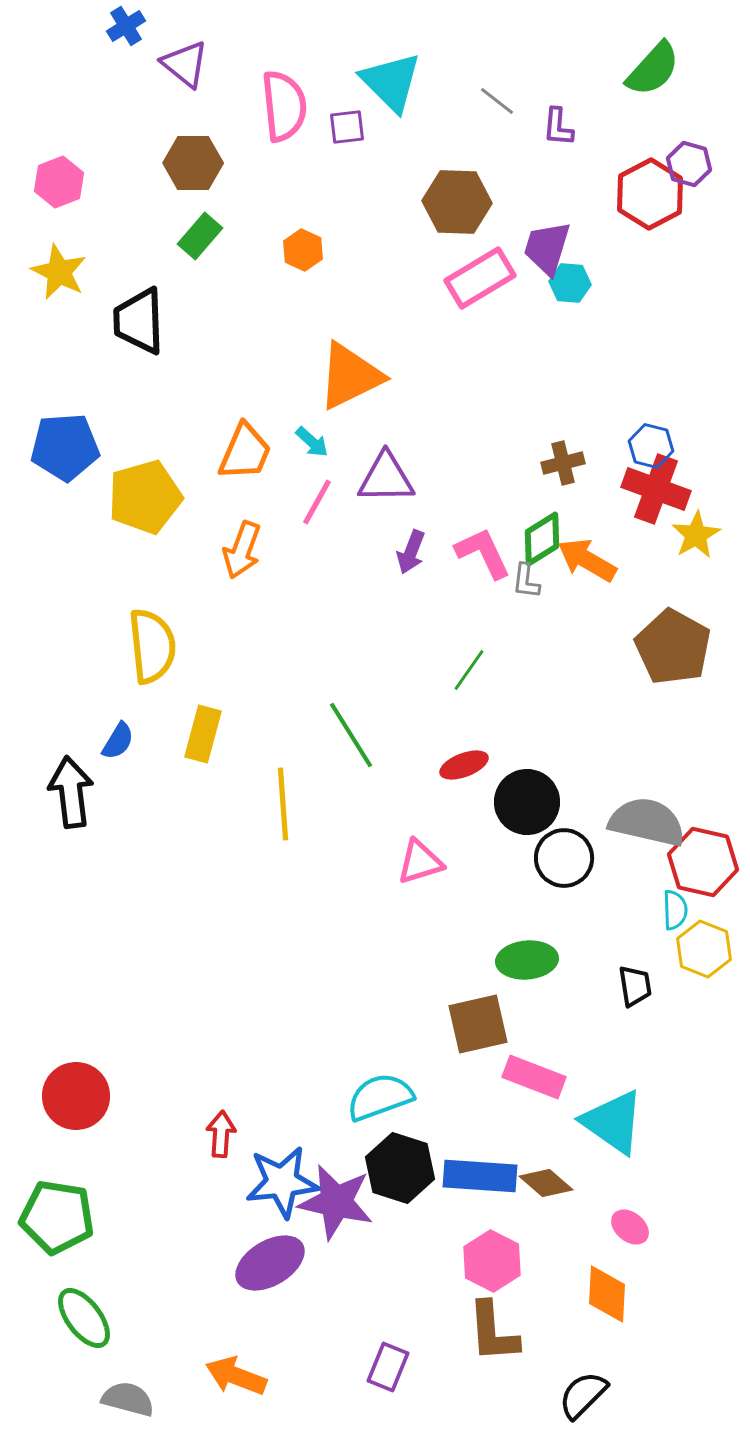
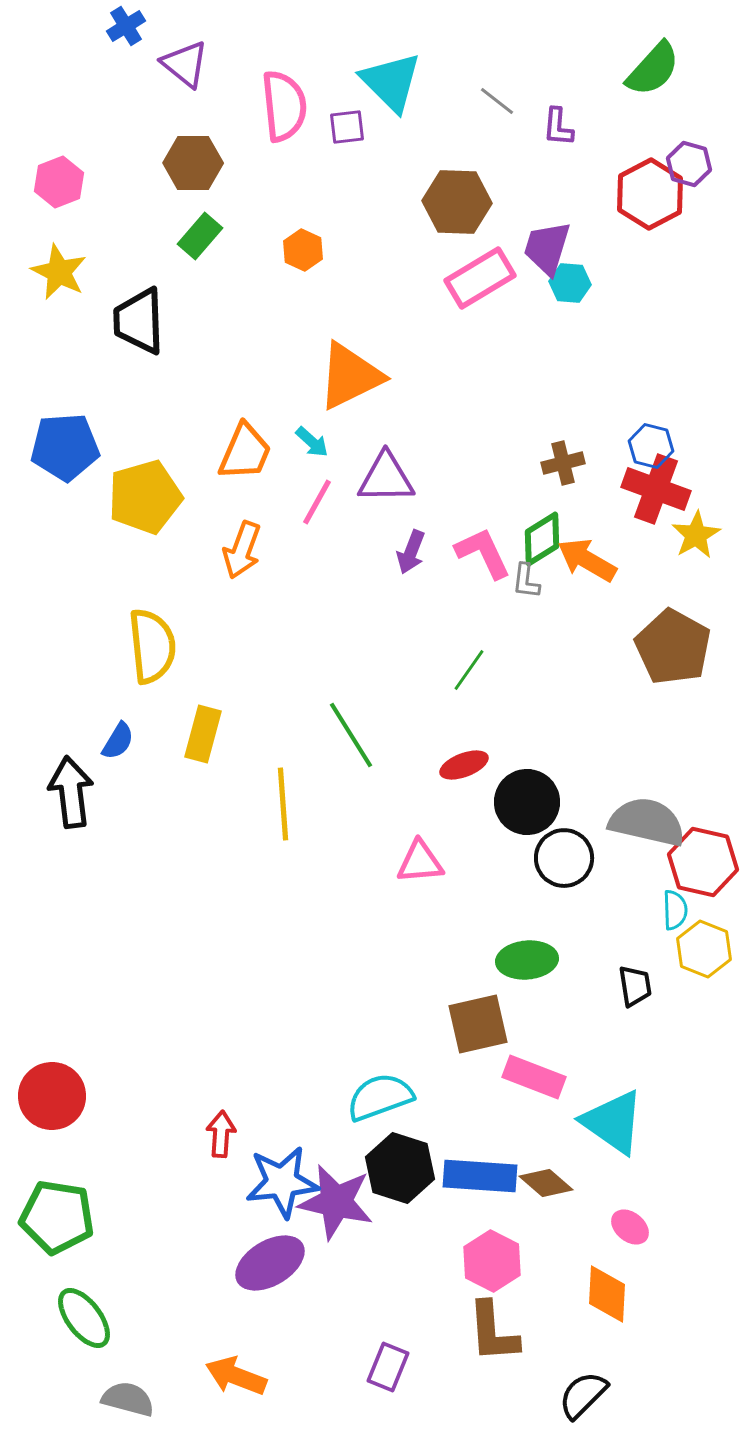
pink triangle at (420, 862): rotated 12 degrees clockwise
red circle at (76, 1096): moved 24 px left
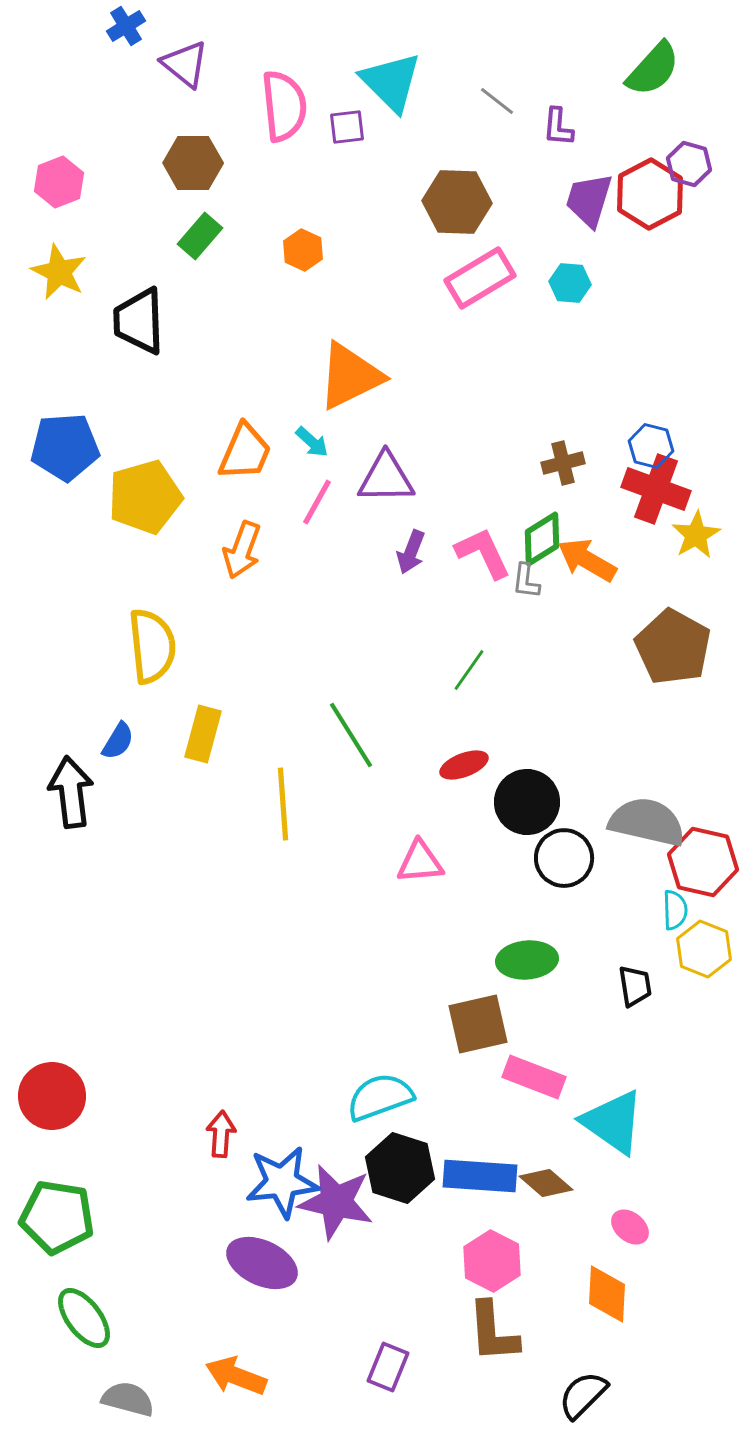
purple trapezoid at (547, 248): moved 42 px right, 48 px up
purple ellipse at (270, 1263): moved 8 px left; rotated 56 degrees clockwise
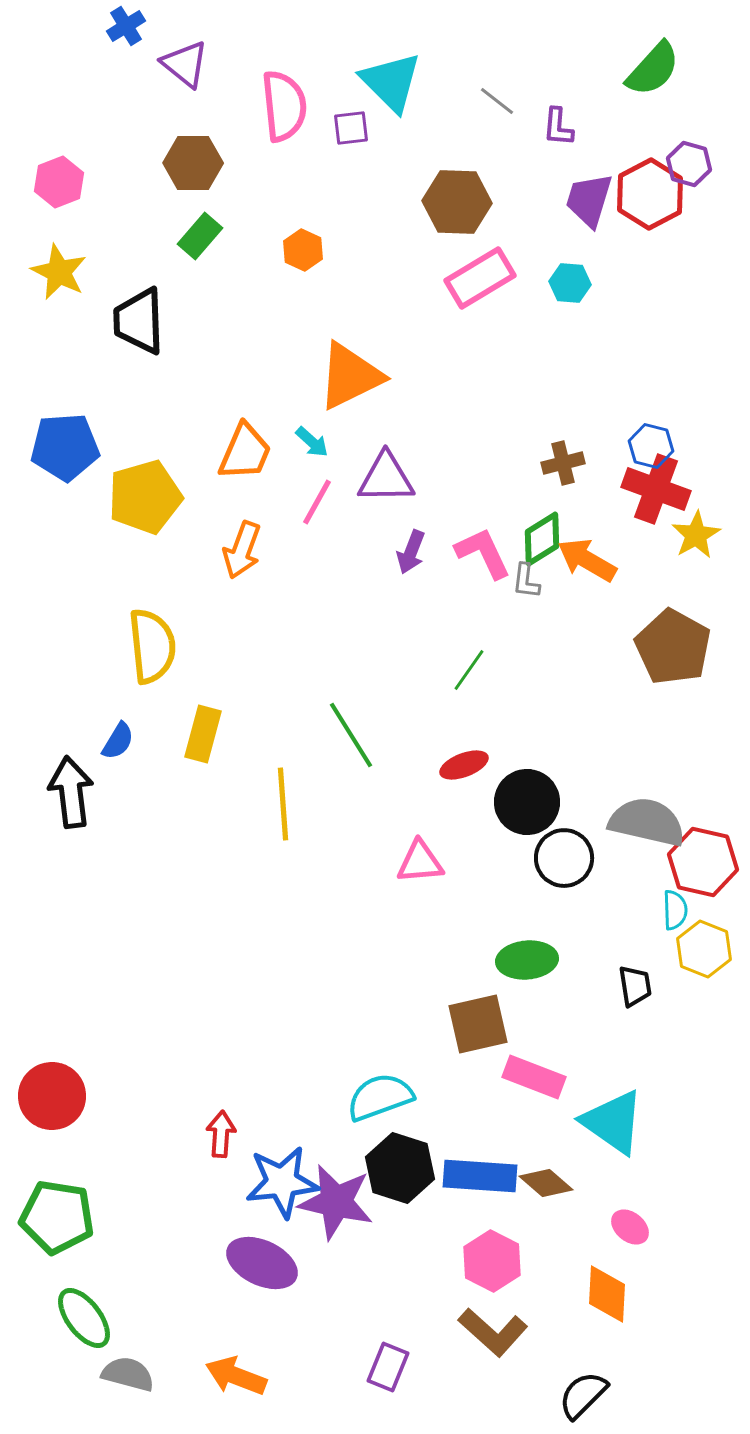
purple square at (347, 127): moved 4 px right, 1 px down
brown L-shape at (493, 1332): rotated 44 degrees counterclockwise
gray semicircle at (128, 1399): moved 25 px up
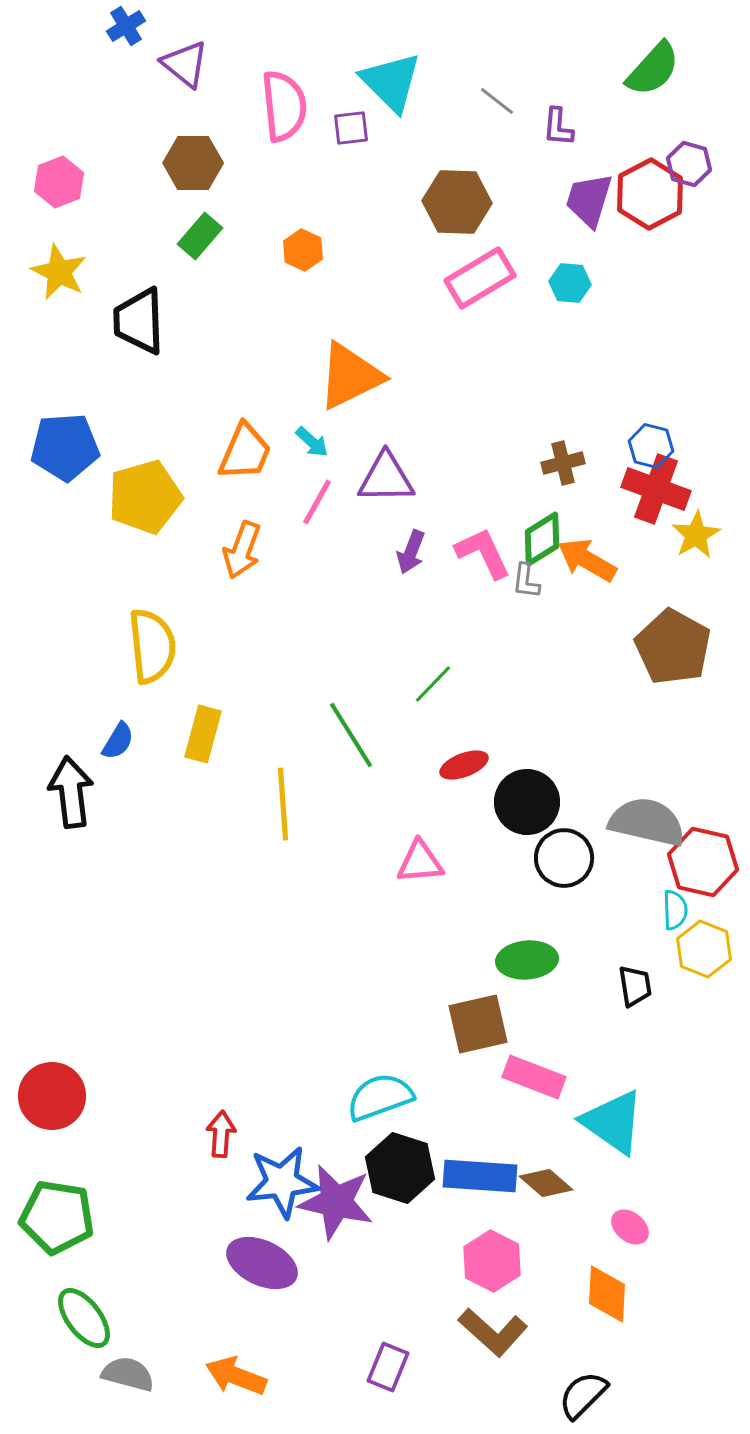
green line at (469, 670): moved 36 px left, 14 px down; rotated 9 degrees clockwise
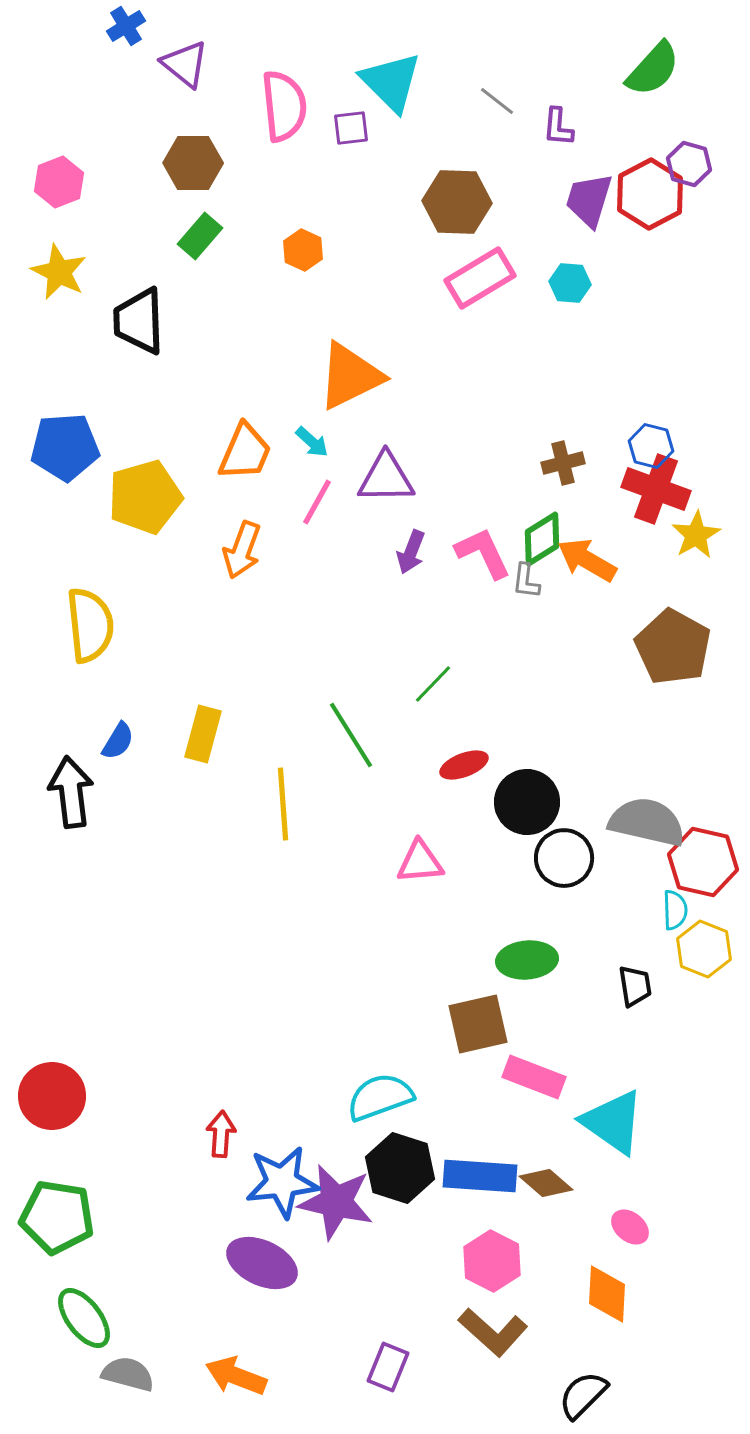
yellow semicircle at (152, 646): moved 62 px left, 21 px up
